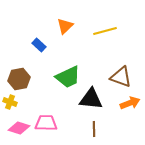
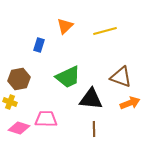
blue rectangle: rotated 64 degrees clockwise
pink trapezoid: moved 4 px up
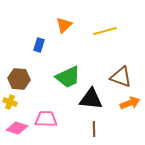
orange triangle: moved 1 px left, 1 px up
brown hexagon: rotated 15 degrees clockwise
pink diamond: moved 2 px left
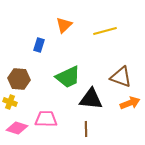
brown line: moved 8 px left
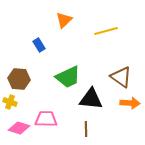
orange triangle: moved 5 px up
yellow line: moved 1 px right
blue rectangle: rotated 48 degrees counterclockwise
brown triangle: rotated 15 degrees clockwise
orange arrow: rotated 24 degrees clockwise
pink diamond: moved 2 px right
